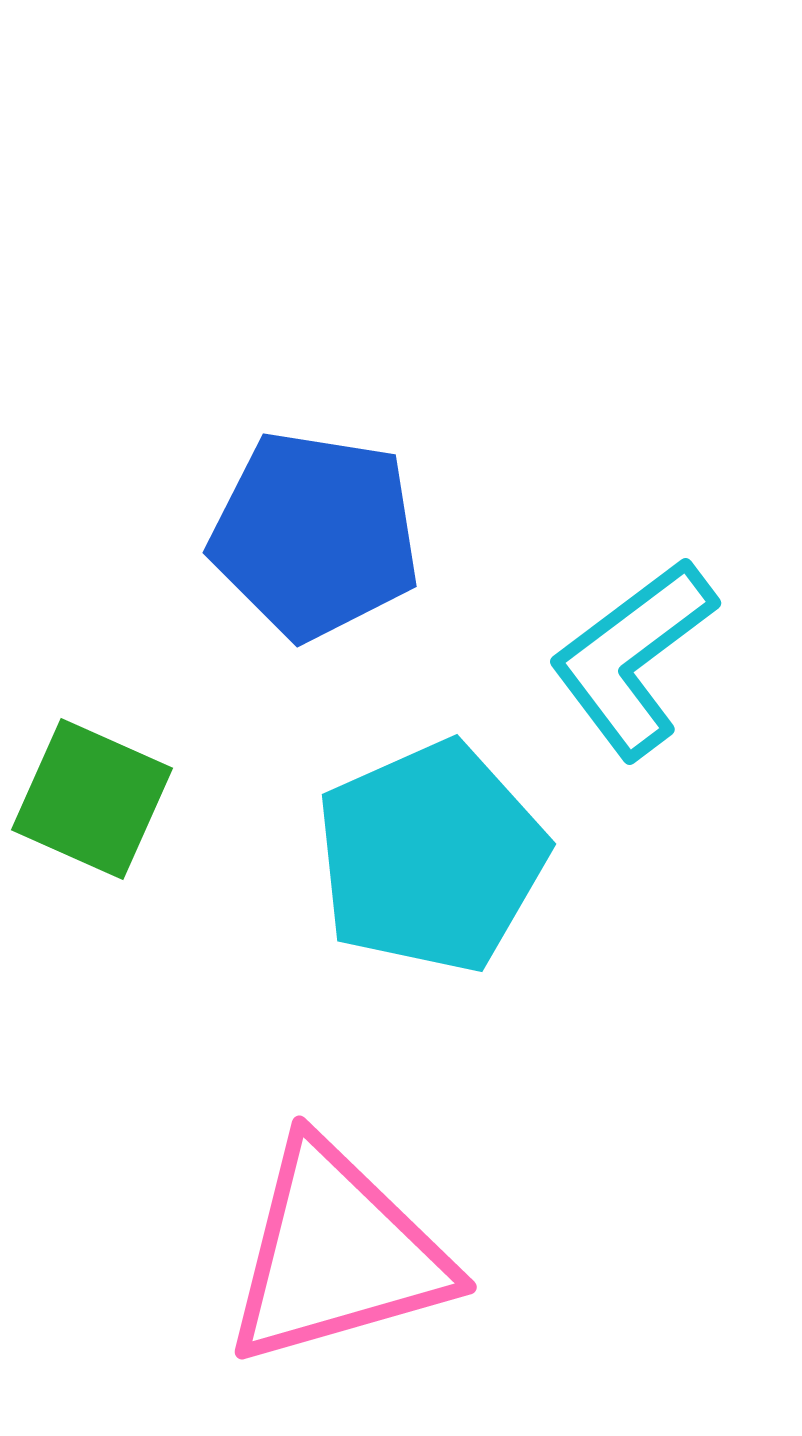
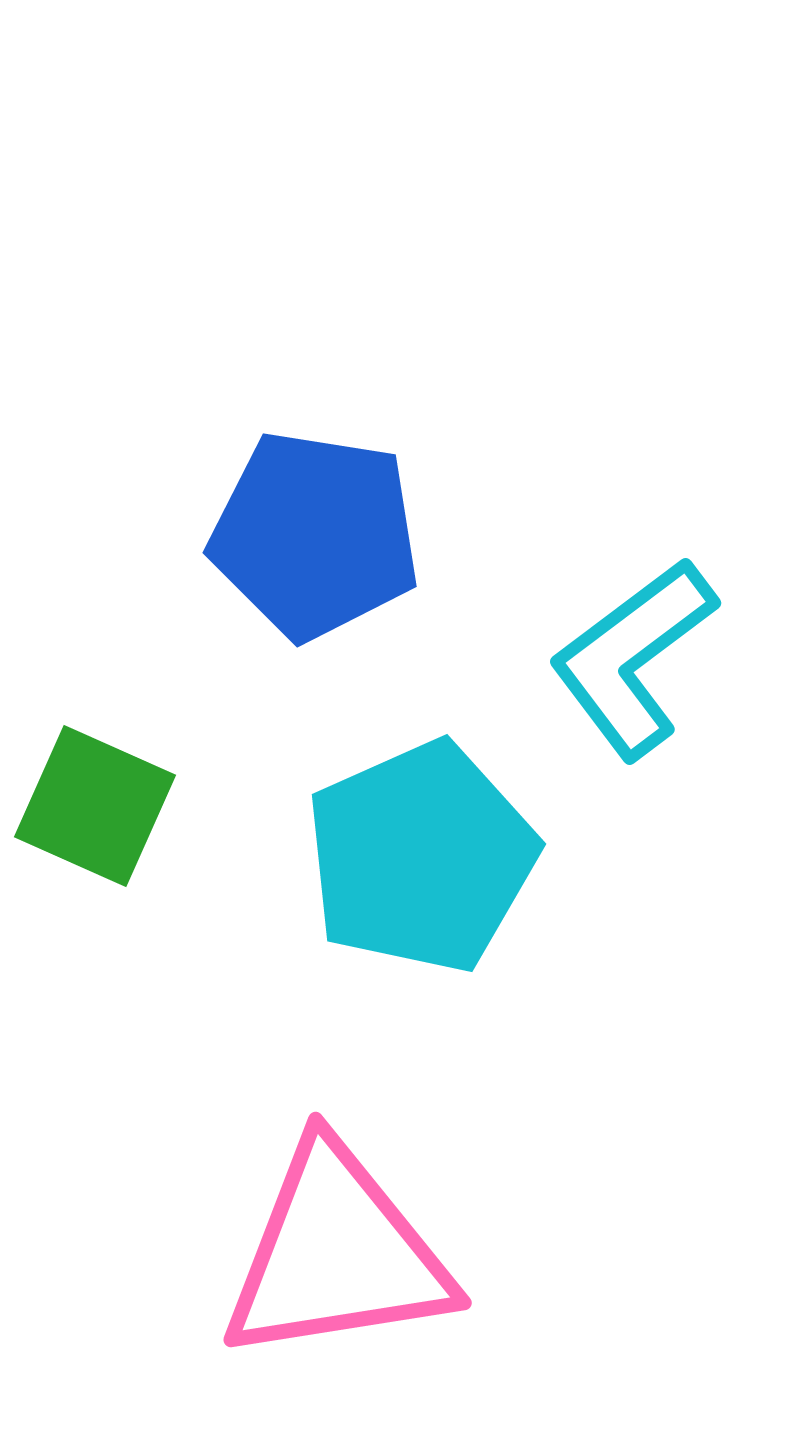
green square: moved 3 px right, 7 px down
cyan pentagon: moved 10 px left
pink triangle: rotated 7 degrees clockwise
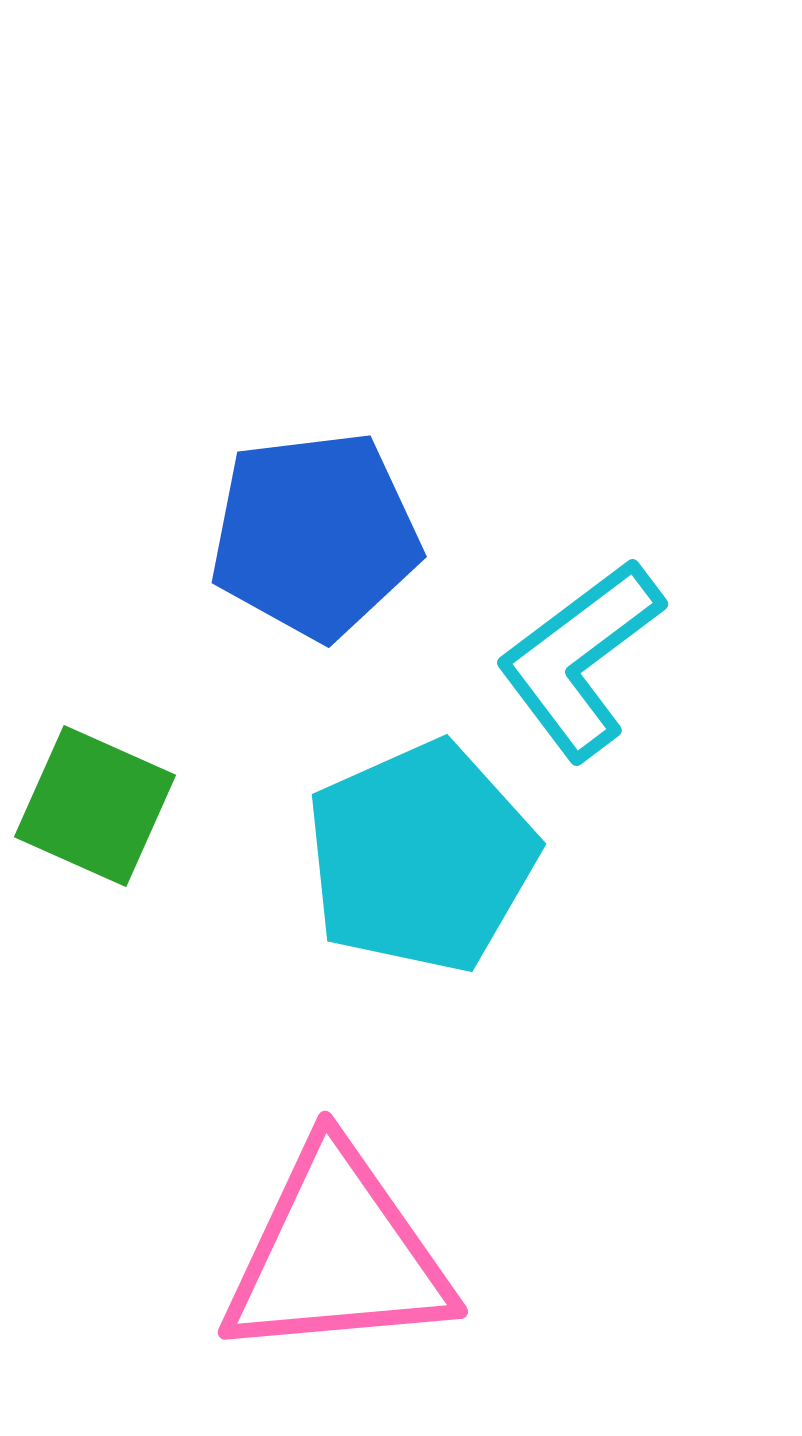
blue pentagon: rotated 16 degrees counterclockwise
cyan L-shape: moved 53 px left, 1 px down
pink triangle: rotated 4 degrees clockwise
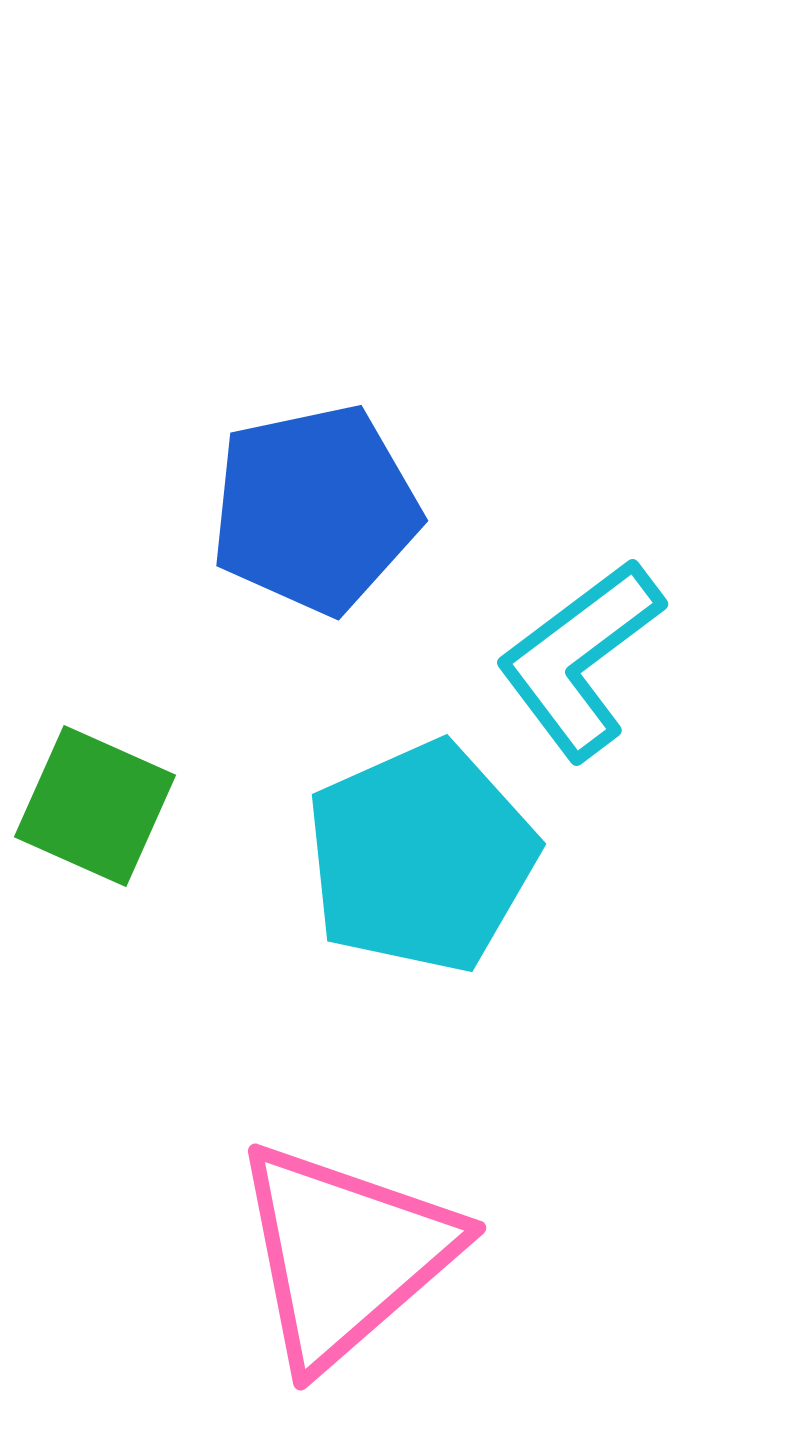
blue pentagon: moved 26 px up; rotated 5 degrees counterclockwise
pink triangle: moved 8 px right; rotated 36 degrees counterclockwise
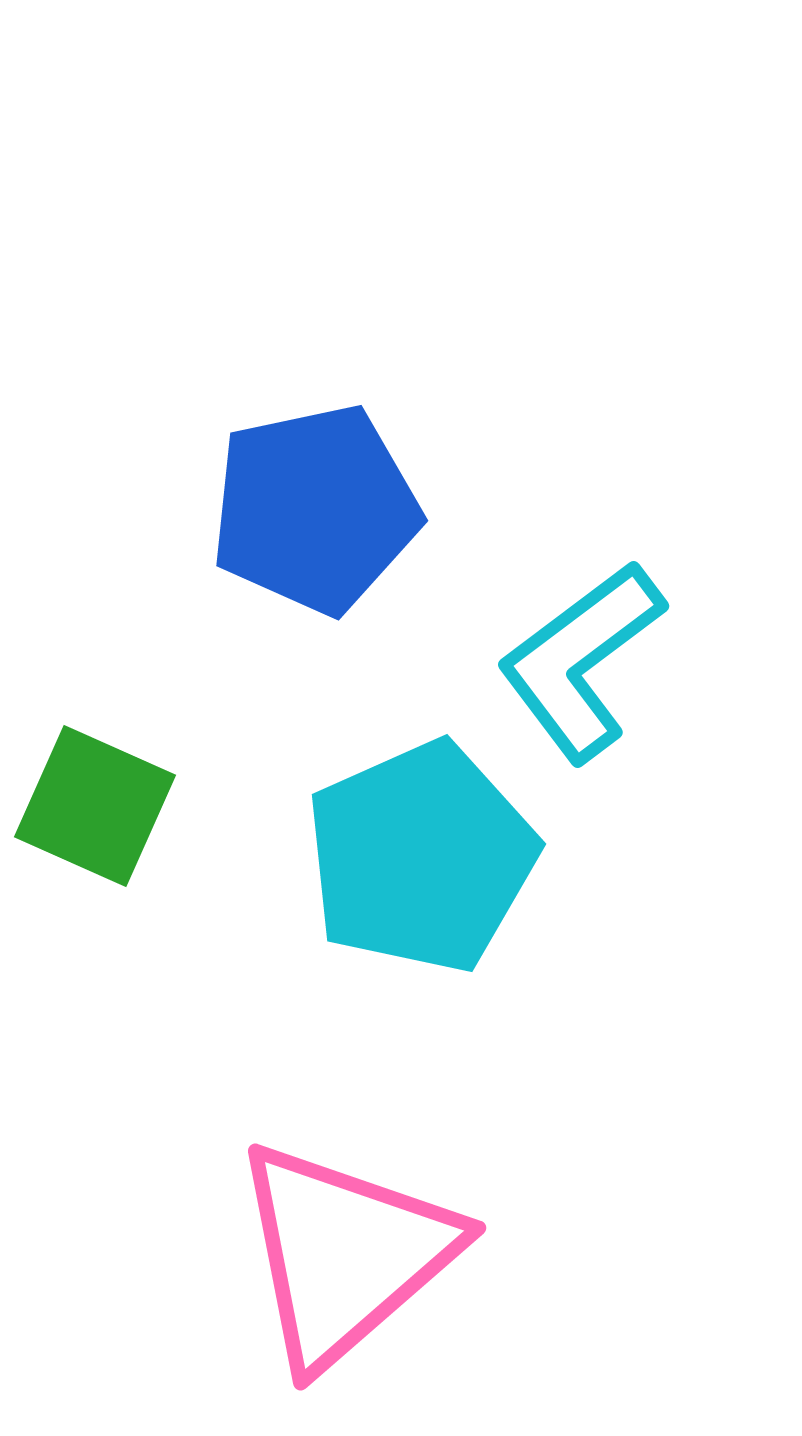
cyan L-shape: moved 1 px right, 2 px down
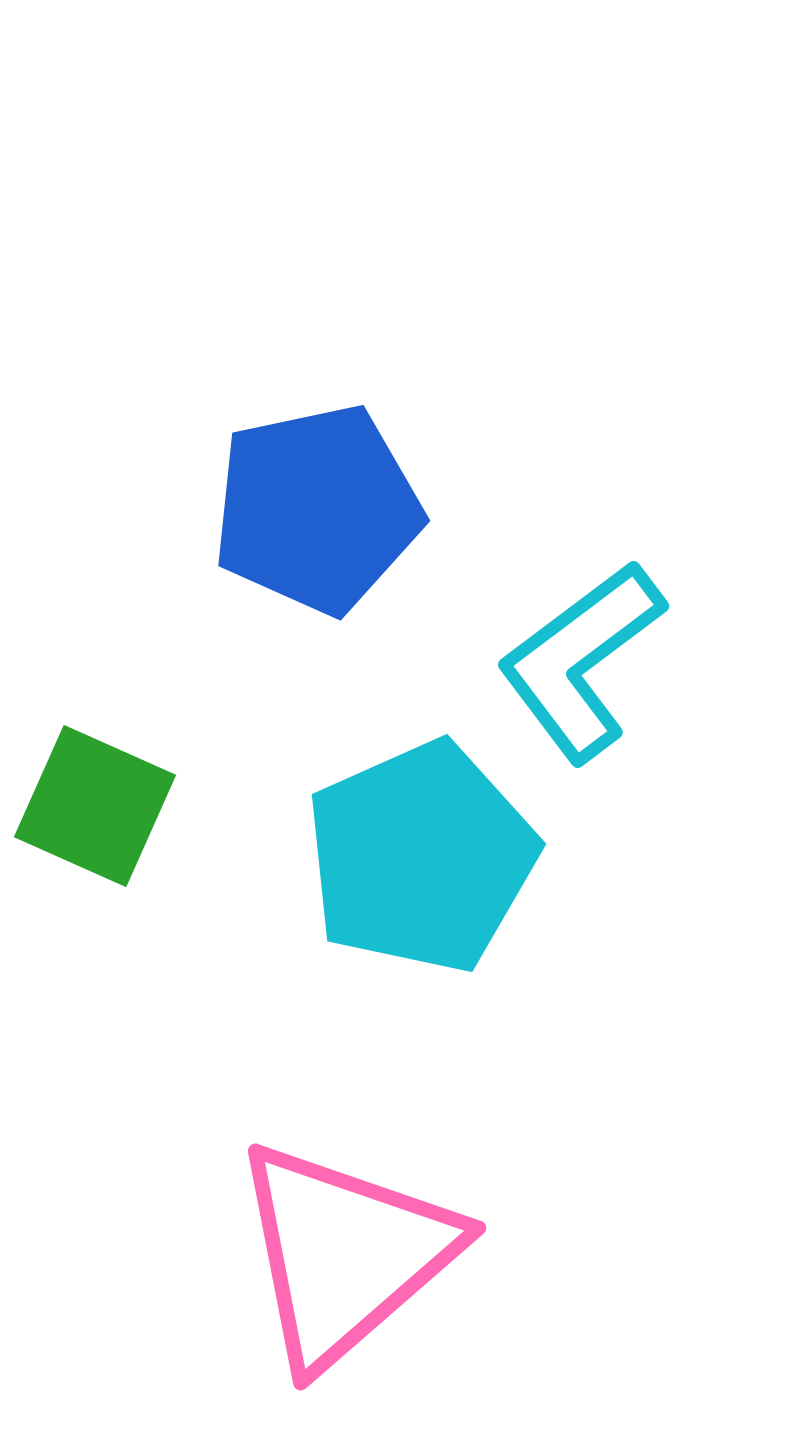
blue pentagon: moved 2 px right
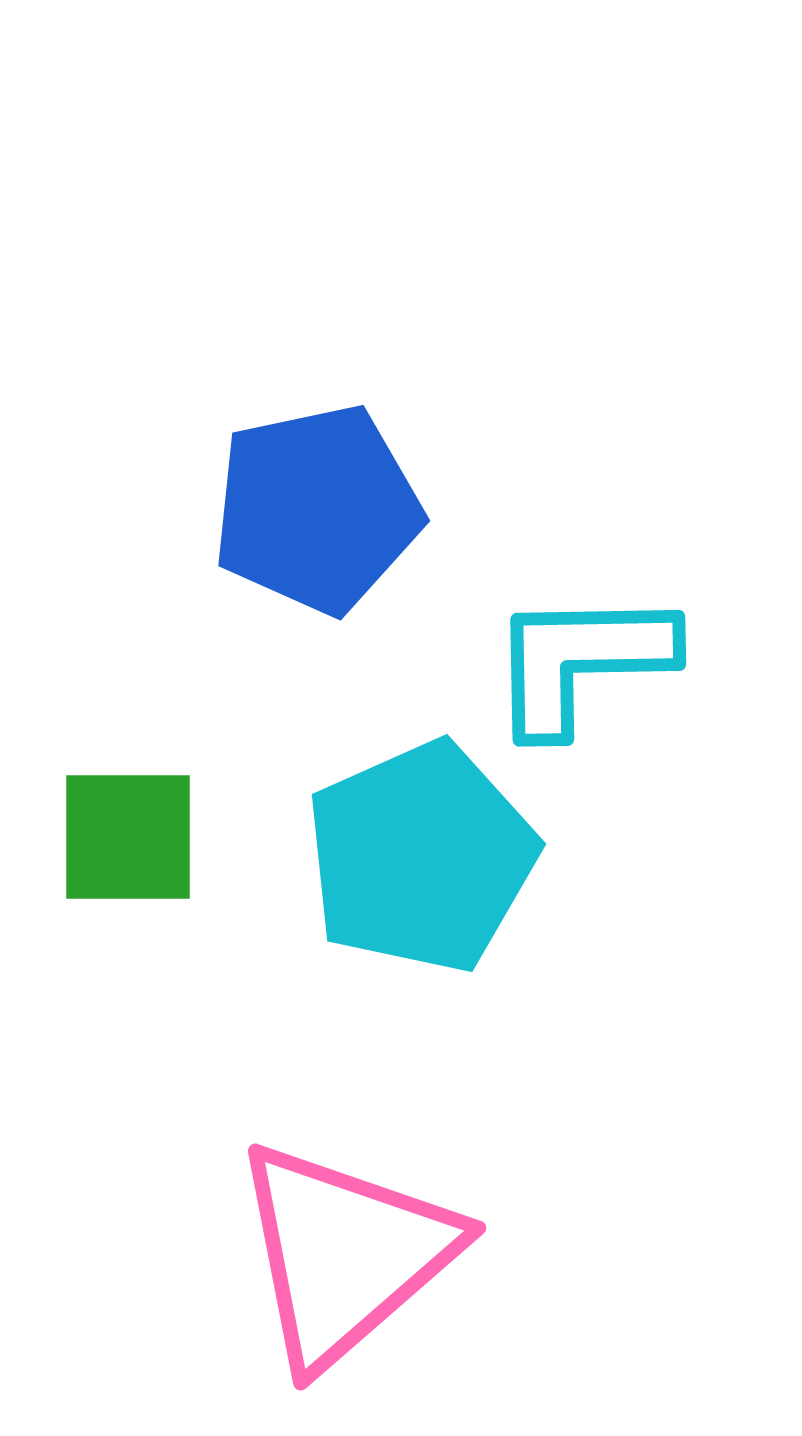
cyan L-shape: rotated 36 degrees clockwise
green square: moved 33 px right, 31 px down; rotated 24 degrees counterclockwise
